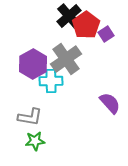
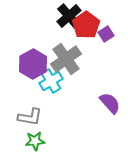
cyan cross: rotated 30 degrees counterclockwise
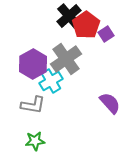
gray L-shape: moved 3 px right, 12 px up
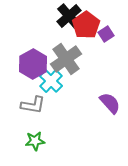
cyan cross: rotated 15 degrees counterclockwise
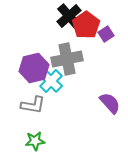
gray cross: moved 1 px right; rotated 24 degrees clockwise
purple hexagon: moved 1 px right, 4 px down; rotated 16 degrees clockwise
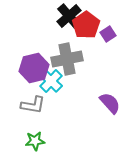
purple square: moved 2 px right
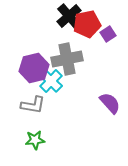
red pentagon: moved 1 px right, 1 px up; rotated 24 degrees clockwise
green star: moved 1 px up
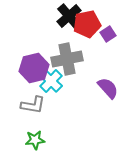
purple semicircle: moved 2 px left, 15 px up
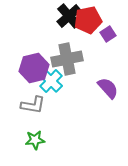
red pentagon: moved 1 px right, 4 px up
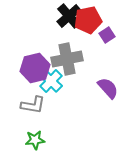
purple square: moved 1 px left, 1 px down
purple hexagon: moved 1 px right
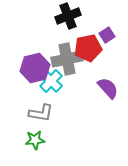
black cross: moved 1 px left; rotated 20 degrees clockwise
red pentagon: moved 28 px down
gray L-shape: moved 8 px right, 8 px down
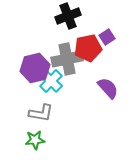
purple square: moved 2 px down
